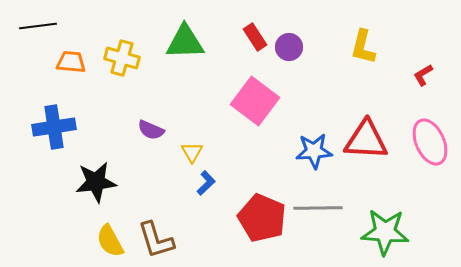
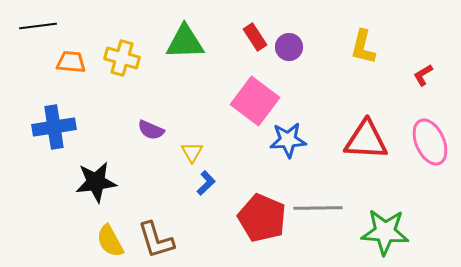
blue star: moved 26 px left, 11 px up
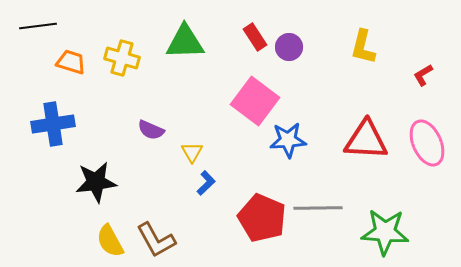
orange trapezoid: rotated 12 degrees clockwise
blue cross: moved 1 px left, 3 px up
pink ellipse: moved 3 px left, 1 px down
brown L-shape: rotated 12 degrees counterclockwise
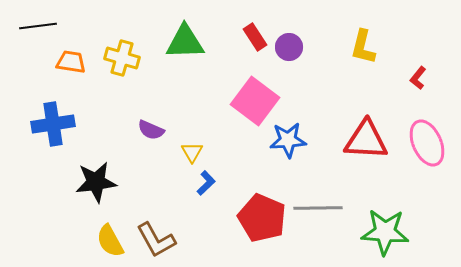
orange trapezoid: rotated 8 degrees counterclockwise
red L-shape: moved 5 px left, 3 px down; rotated 20 degrees counterclockwise
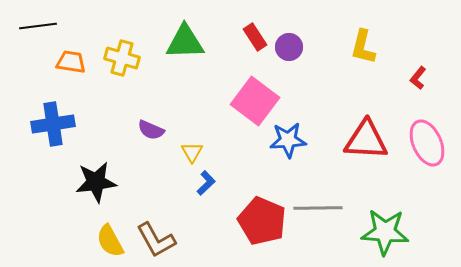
red pentagon: moved 3 px down
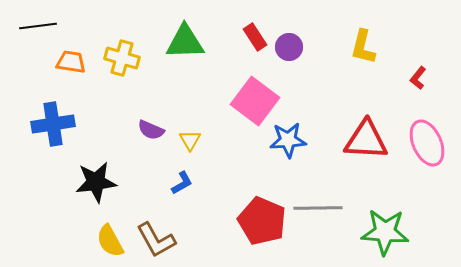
yellow triangle: moved 2 px left, 12 px up
blue L-shape: moved 24 px left; rotated 15 degrees clockwise
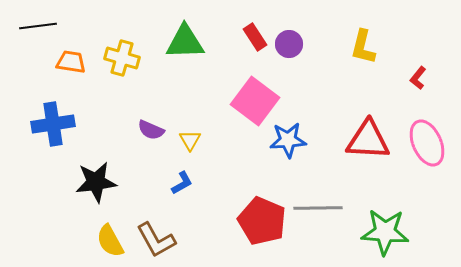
purple circle: moved 3 px up
red triangle: moved 2 px right
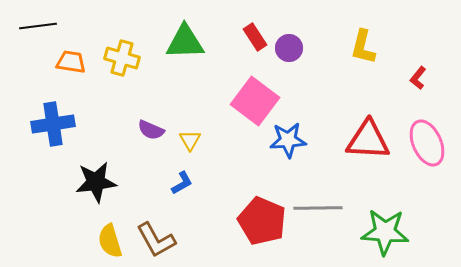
purple circle: moved 4 px down
yellow semicircle: rotated 12 degrees clockwise
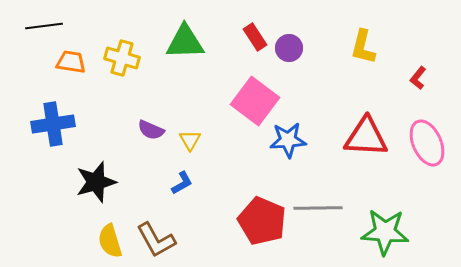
black line: moved 6 px right
red triangle: moved 2 px left, 3 px up
black star: rotated 9 degrees counterclockwise
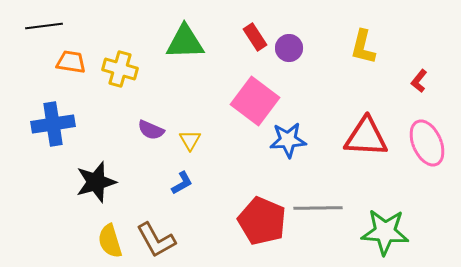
yellow cross: moved 2 px left, 11 px down
red L-shape: moved 1 px right, 3 px down
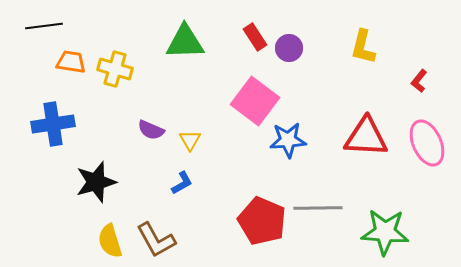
yellow cross: moved 5 px left
